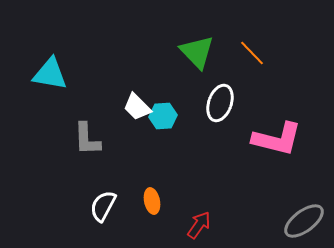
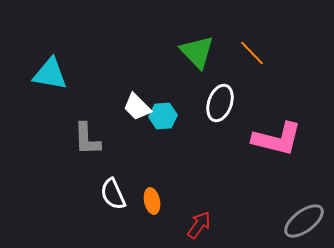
white semicircle: moved 10 px right, 12 px up; rotated 52 degrees counterclockwise
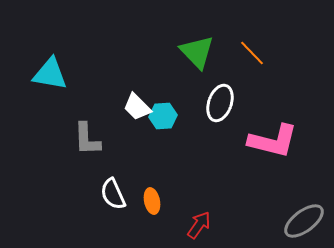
pink L-shape: moved 4 px left, 2 px down
